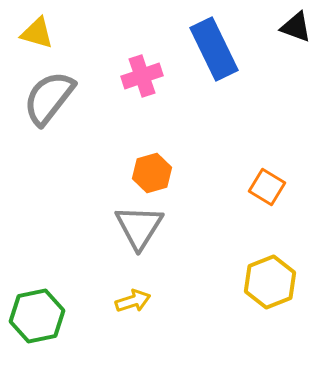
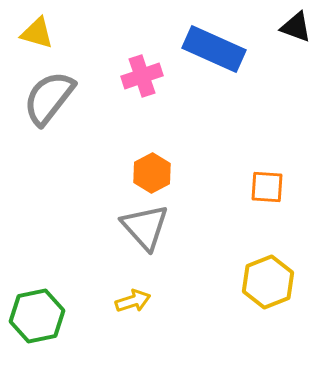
blue rectangle: rotated 40 degrees counterclockwise
orange hexagon: rotated 12 degrees counterclockwise
orange square: rotated 27 degrees counterclockwise
gray triangle: moved 6 px right; rotated 14 degrees counterclockwise
yellow hexagon: moved 2 px left
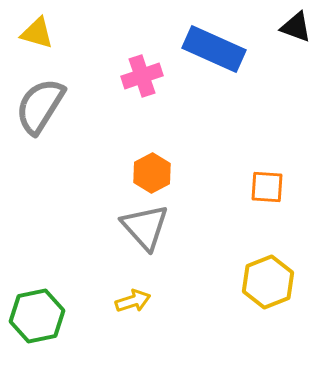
gray semicircle: moved 9 px left, 8 px down; rotated 6 degrees counterclockwise
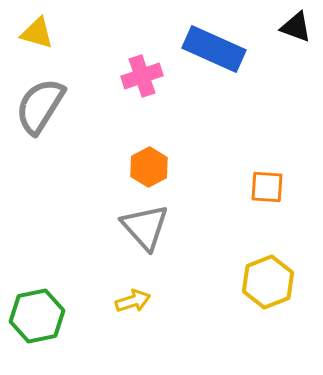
orange hexagon: moved 3 px left, 6 px up
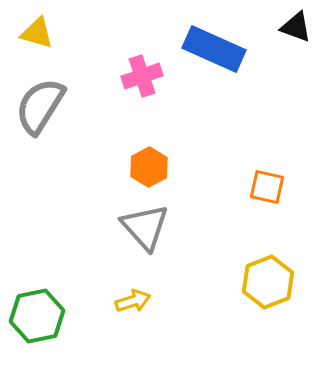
orange square: rotated 9 degrees clockwise
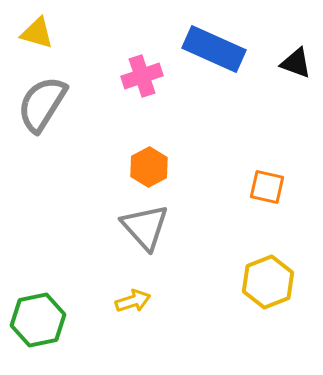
black triangle: moved 36 px down
gray semicircle: moved 2 px right, 2 px up
green hexagon: moved 1 px right, 4 px down
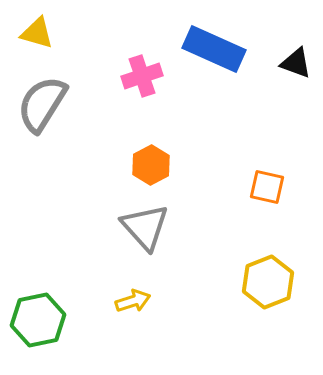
orange hexagon: moved 2 px right, 2 px up
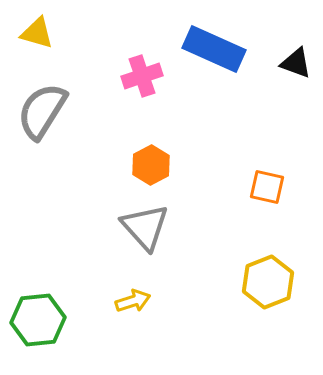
gray semicircle: moved 7 px down
green hexagon: rotated 6 degrees clockwise
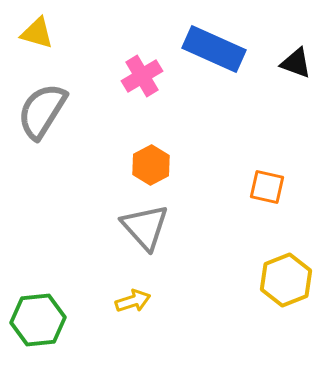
pink cross: rotated 12 degrees counterclockwise
yellow hexagon: moved 18 px right, 2 px up
